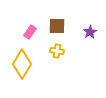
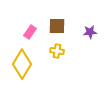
purple star: rotated 24 degrees clockwise
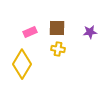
brown square: moved 2 px down
pink rectangle: rotated 32 degrees clockwise
yellow cross: moved 1 px right, 2 px up
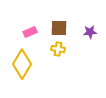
brown square: moved 2 px right
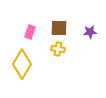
pink rectangle: rotated 48 degrees counterclockwise
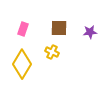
pink rectangle: moved 7 px left, 3 px up
yellow cross: moved 6 px left, 3 px down; rotated 16 degrees clockwise
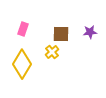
brown square: moved 2 px right, 6 px down
yellow cross: rotated 24 degrees clockwise
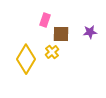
pink rectangle: moved 22 px right, 9 px up
yellow diamond: moved 4 px right, 5 px up
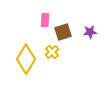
pink rectangle: rotated 16 degrees counterclockwise
brown square: moved 2 px right, 2 px up; rotated 18 degrees counterclockwise
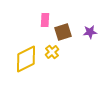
yellow diamond: rotated 32 degrees clockwise
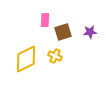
yellow cross: moved 3 px right, 4 px down; rotated 24 degrees counterclockwise
